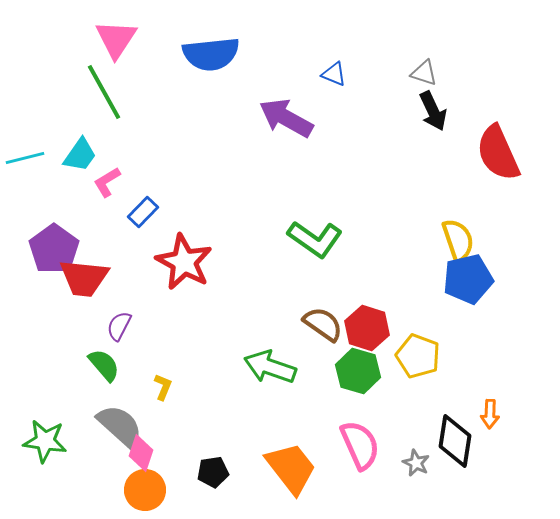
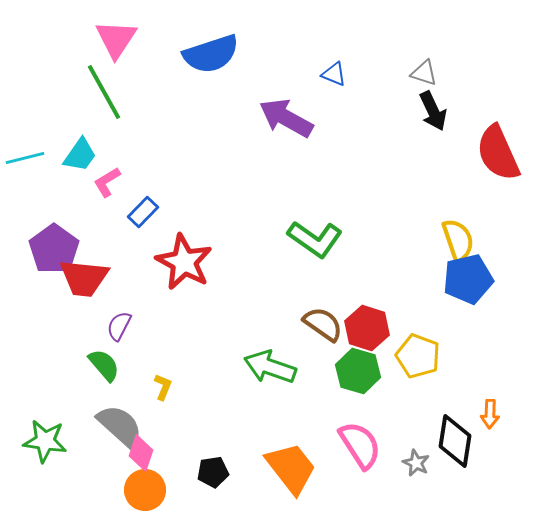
blue semicircle: rotated 12 degrees counterclockwise
pink semicircle: rotated 9 degrees counterclockwise
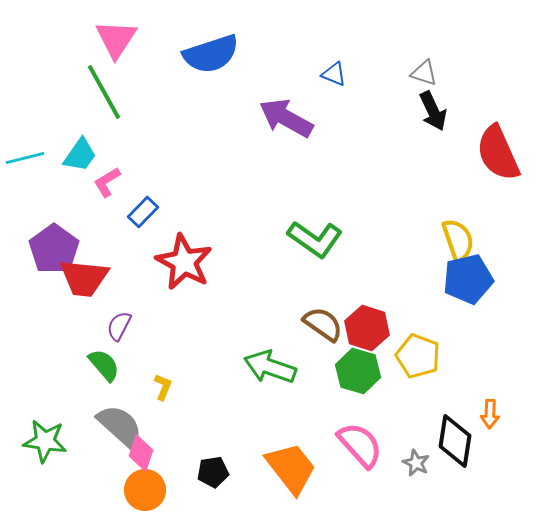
pink semicircle: rotated 9 degrees counterclockwise
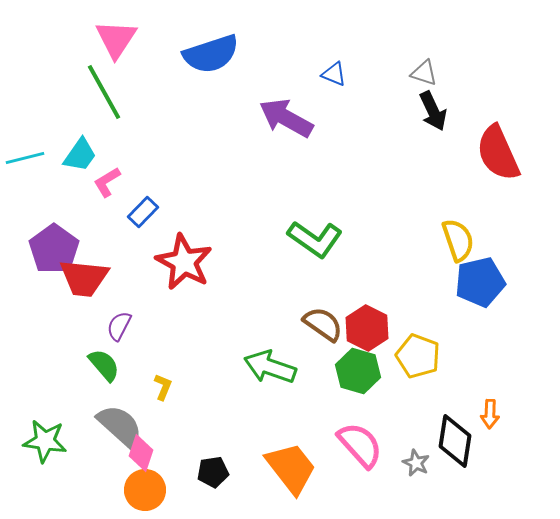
blue pentagon: moved 12 px right, 3 px down
red hexagon: rotated 9 degrees clockwise
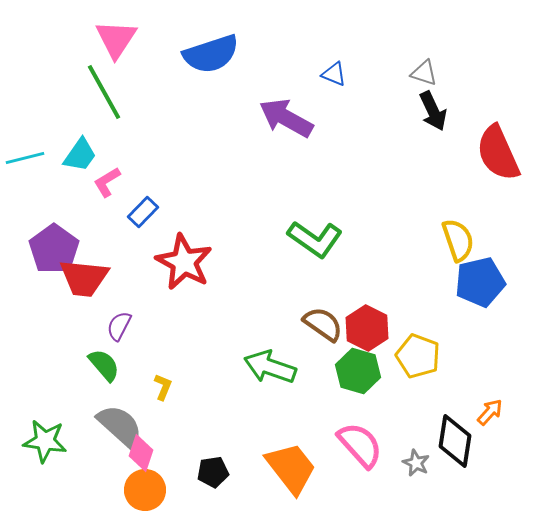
orange arrow: moved 2 px up; rotated 140 degrees counterclockwise
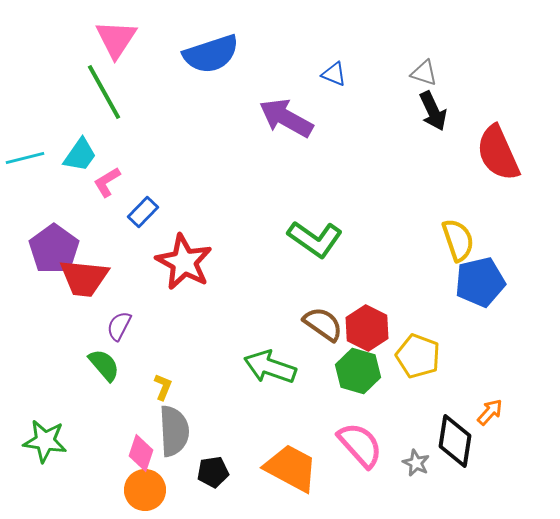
gray semicircle: moved 54 px right, 5 px down; rotated 45 degrees clockwise
orange trapezoid: rotated 24 degrees counterclockwise
